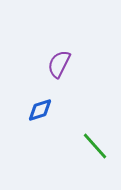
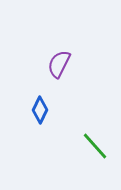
blue diamond: rotated 48 degrees counterclockwise
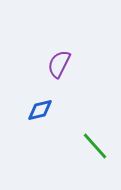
blue diamond: rotated 52 degrees clockwise
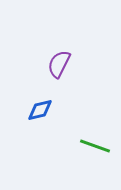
green line: rotated 28 degrees counterclockwise
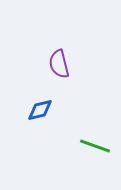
purple semicircle: rotated 40 degrees counterclockwise
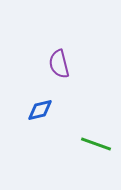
green line: moved 1 px right, 2 px up
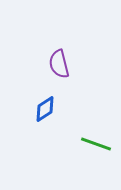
blue diamond: moved 5 px right, 1 px up; rotated 20 degrees counterclockwise
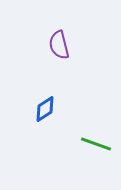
purple semicircle: moved 19 px up
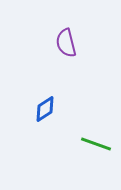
purple semicircle: moved 7 px right, 2 px up
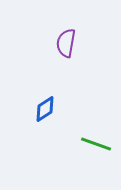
purple semicircle: rotated 24 degrees clockwise
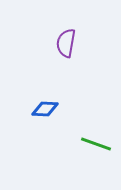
blue diamond: rotated 36 degrees clockwise
